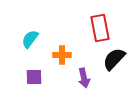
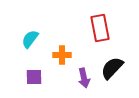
black semicircle: moved 2 px left, 9 px down
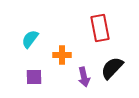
purple arrow: moved 1 px up
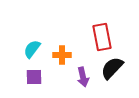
red rectangle: moved 2 px right, 9 px down
cyan semicircle: moved 2 px right, 10 px down
purple arrow: moved 1 px left
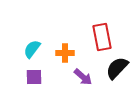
orange cross: moved 3 px right, 2 px up
black semicircle: moved 5 px right
purple arrow: rotated 36 degrees counterclockwise
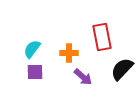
orange cross: moved 4 px right
black semicircle: moved 5 px right, 1 px down
purple square: moved 1 px right, 5 px up
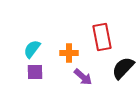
black semicircle: moved 1 px right, 1 px up
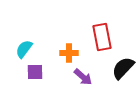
cyan semicircle: moved 8 px left
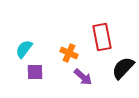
orange cross: rotated 24 degrees clockwise
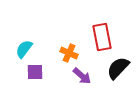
black semicircle: moved 5 px left
purple arrow: moved 1 px left, 1 px up
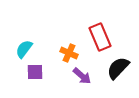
red rectangle: moved 2 px left; rotated 12 degrees counterclockwise
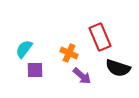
black semicircle: rotated 115 degrees counterclockwise
purple square: moved 2 px up
